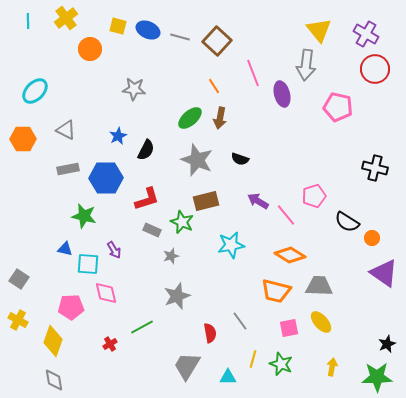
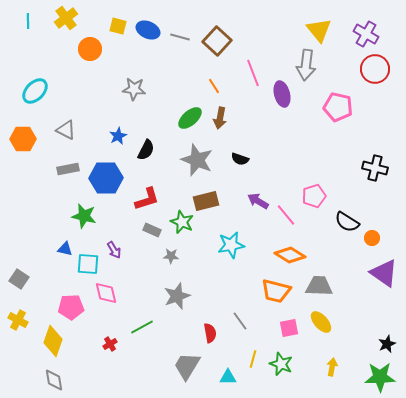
gray star at (171, 256): rotated 21 degrees clockwise
green star at (377, 377): moved 3 px right
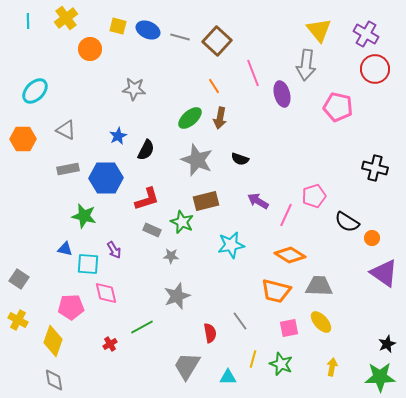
pink line at (286, 215): rotated 65 degrees clockwise
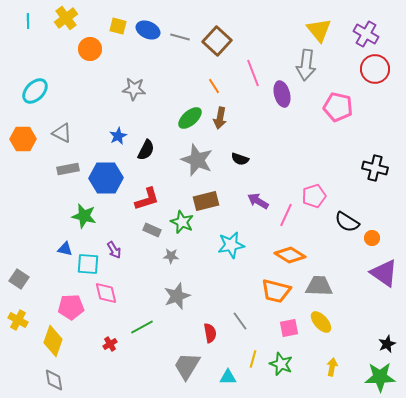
gray triangle at (66, 130): moved 4 px left, 3 px down
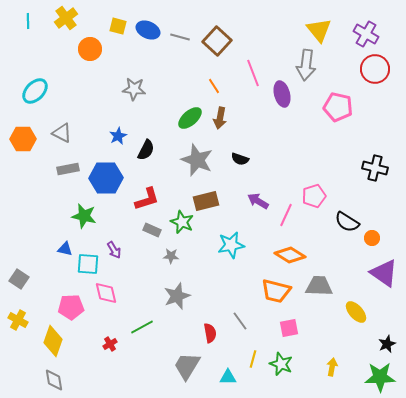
yellow ellipse at (321, 322): moved 35 px right, 10 px up
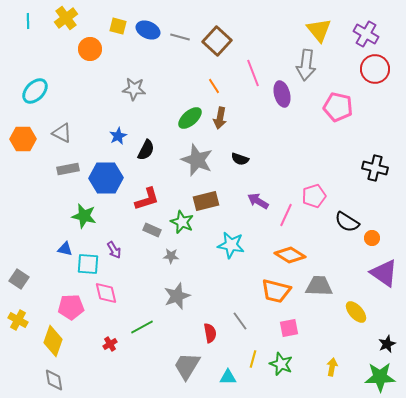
cyan star at (231, 245): rotated 20 degrees clockwise
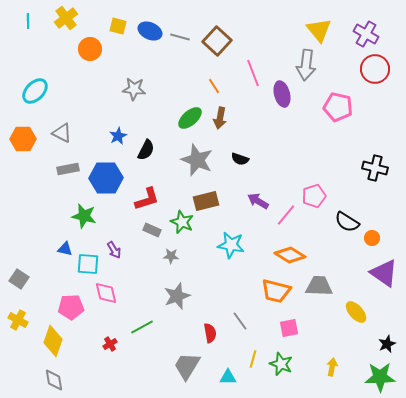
blue ellipse at (148, 30): moved 2 px right, 1 px down
pink line at (286, 215): rotated 15 degrees clockwise
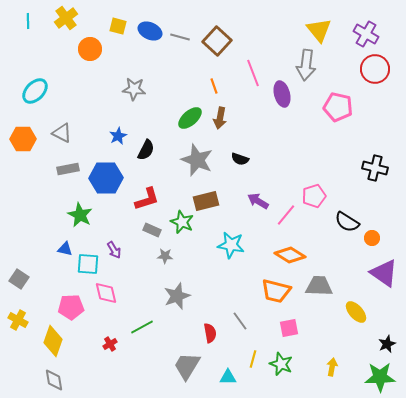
orange line at (214, 86): rotated 14 degrees clockwise
green star at (84, 216): moved 4 px left, 1 px up; rotated 15 degrees clockwise
gray star at (171, 256): moved 6 px left
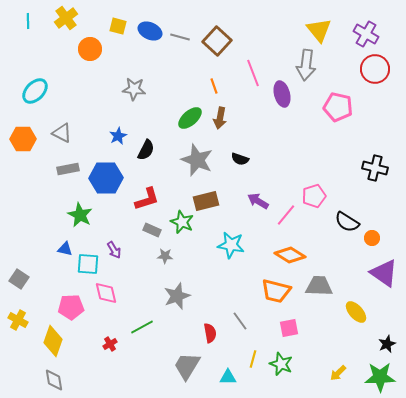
yellow arrow at (332, 367): moved 6 px right, 6 px down; rotated 144 degrees counterclockwise
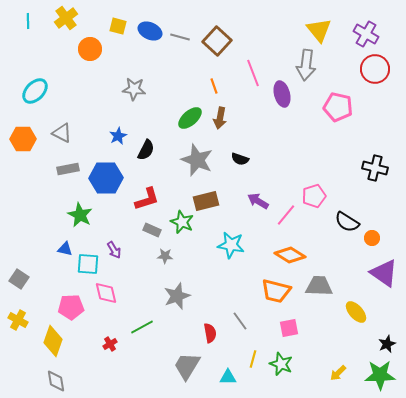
green star at (380, 377): moved 2 px up
gray diamond at (54, 380): moved 2 px right, 1 px down
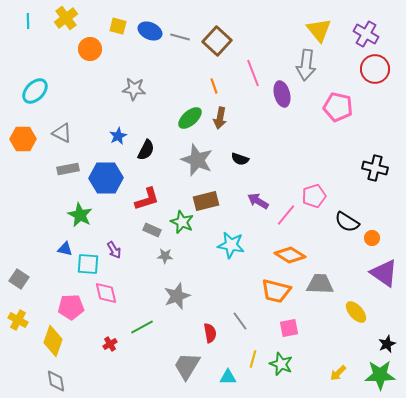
gray trapezoid at (319, 286): moved 1 px right, 2 px up
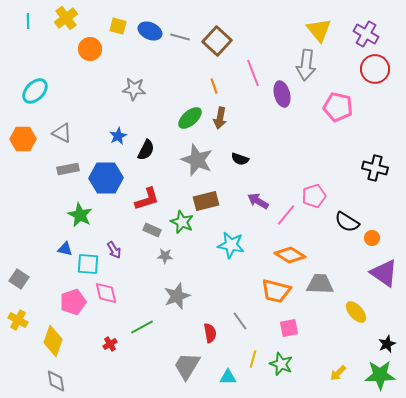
pink pentagon at (71, 307): moved 2 px right, 5 px up; rotated 15 degrees counterclockwise
